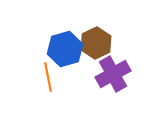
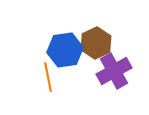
blue hexagon: moved 1 px down; rotated 8 degrees clockwise
purple cross: moved 1 px right, 3 px up
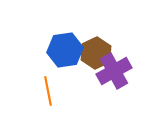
brown hexagon: moved 10 px down
orange line: moved 14 px down
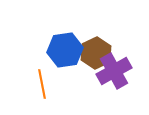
orange line: moved 6 px left, 7 px up
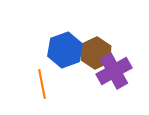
blue hexagon: rotated 12 degrees counterclockwise
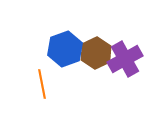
blue hexagon: moved 1 px up
purple cross: moved 11 px right, 12 px up
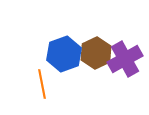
blue hexagon: moved 1 px left, 5 px down
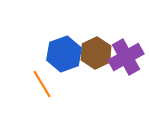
purple cross: moved 1 px right, 2 px up
orange line: rotated 20 degrees counterclockwise
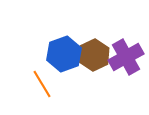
brown hexagon: moved 2 px left, 2 px down
